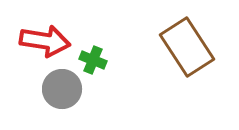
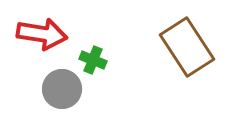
red arrow: moved 3 px left, 7 px up
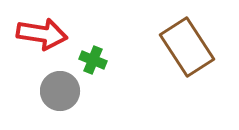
gray circle: moved 2 px left, 2 px down
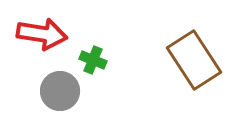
brown rectangle: moved 7 px right, 13 px down
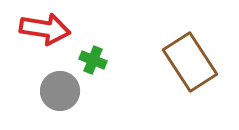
red arrow: moved 3 px right, 5 px up
brown rectangle: moved 4 px left, 2 px down
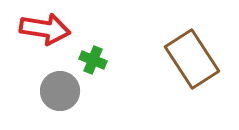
brown rectangle: moved 2 px right, 3 px up
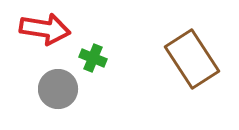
green cross: moved 2 px up
gray circle: moved 2 px left, 2 px up
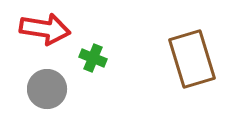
brown rectangle: rotated 16 degrees clockwise
gray circle: moved 11 px left
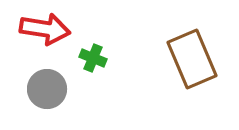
brown rectangle: rotated 6 degrees counterclockwise
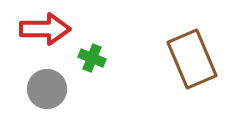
red arrow: rotated 9 degrees counterclockwise
green cross: moved 1 px left
